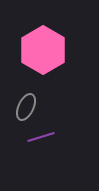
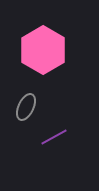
purple line: moved 13 px right; rotated 12 degrees counterclockwise
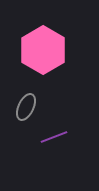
purple line: rotated 8 degrees clockwise
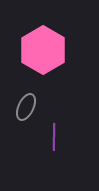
purple line: rotated 68 degrees counterclockwise
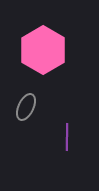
purple line: moved 13 px right
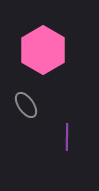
gray ellipse: moved 2 px up; rotated 60 degrees counterclockwise
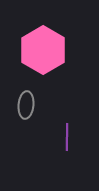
gray ellipse: rotated 40 degrees clockwise
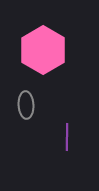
gray ellipse: rotated 8 degrees counterclockwise
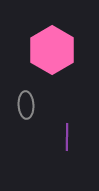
pink hexagon: moved 9 px right
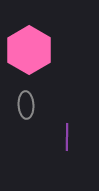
pink hexagon: moved 23 px left
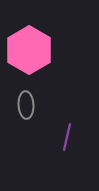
purple line: rotated 12 degrees clockwise
